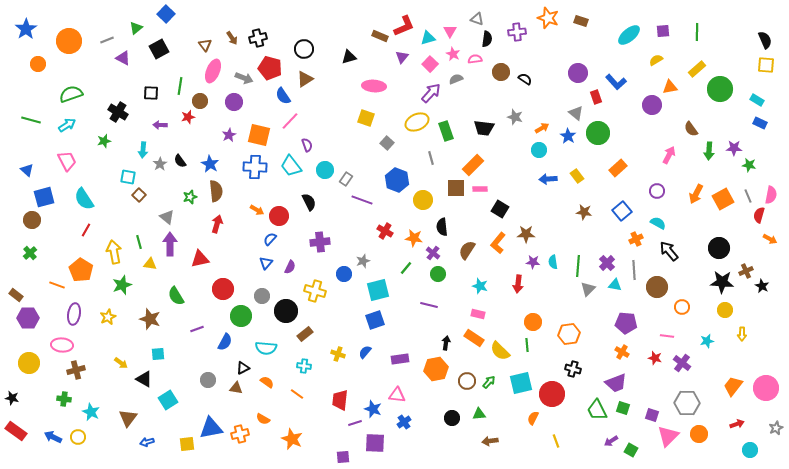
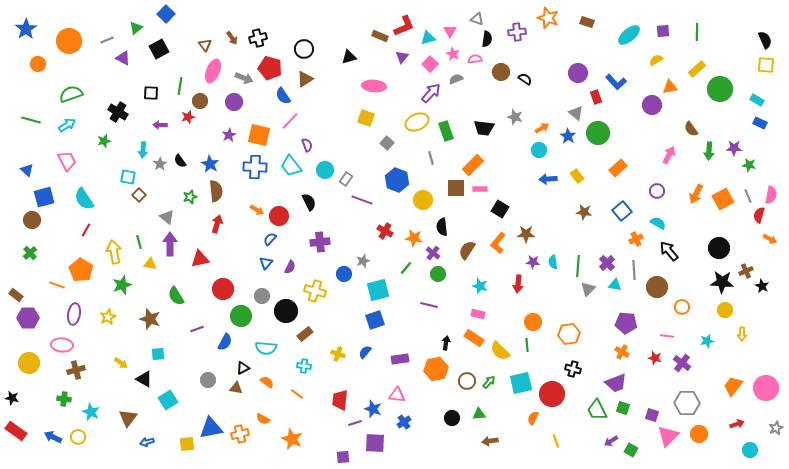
brown rectangle at (581, 21): moved 6 px right, 1 px down
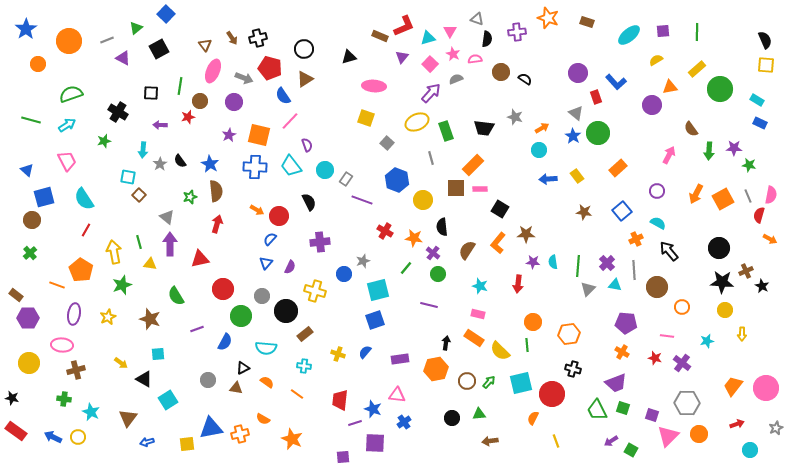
blue star at (568, 136): moved 5 px right
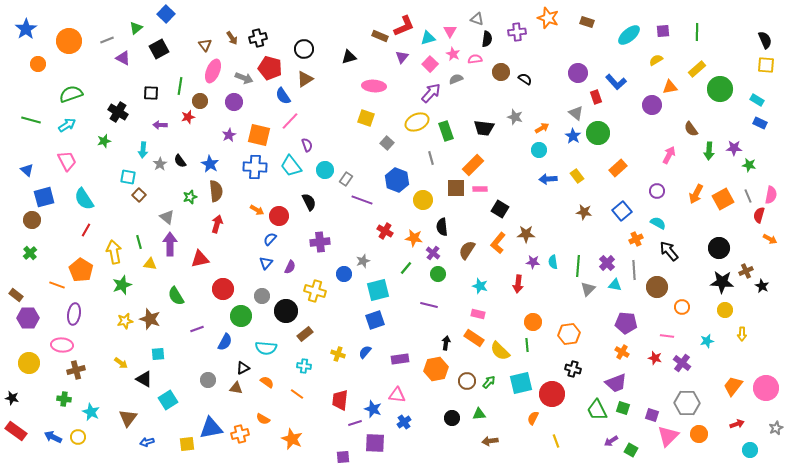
yellow star at (108, 317): moved 17 px right, 4 px down; rotated 14 degrees clockwise
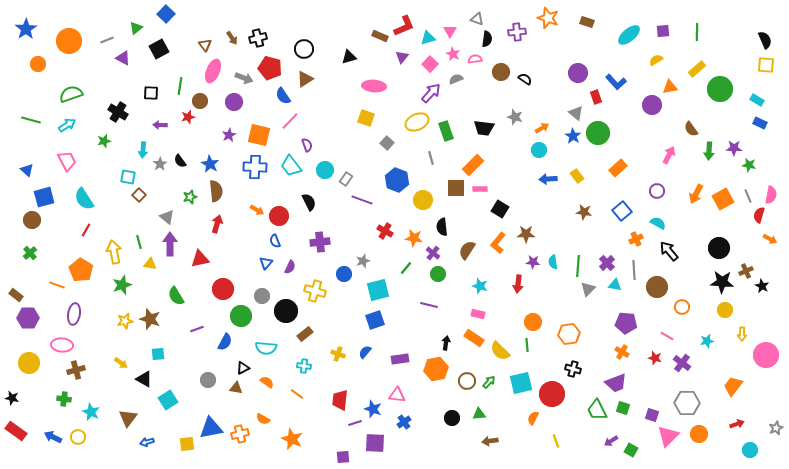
blue semicircle at (270, 239): moved 5 px right, 2 px down; rotated 64 degrees counterclockwise
pink line at (667, 336): rotated 24 degrees clockwise
pink circle at (766, 388): moved 33 px up
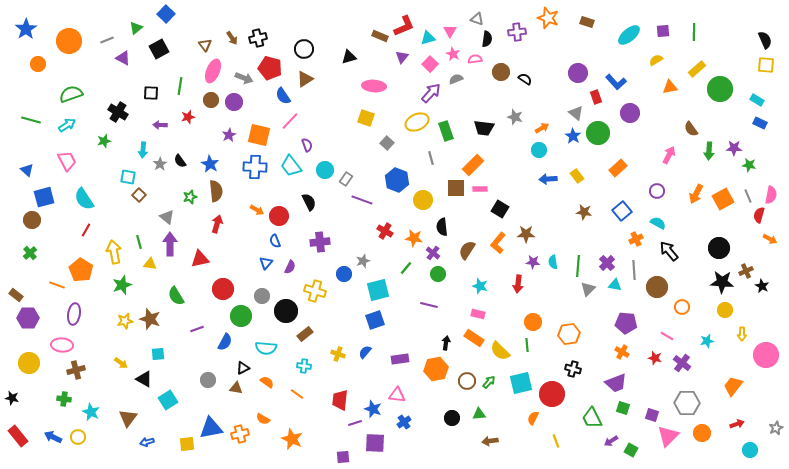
green line at (697, 32): moved 3 px left
brown circle at (200, 101): moved 11 px right, 1 px up
purple circle at (652, 105): moved 22 px left, 8 px down
green trapezoid at (597, 410): moved 5 px left, 8 px down
red rectangle at (16, 431): moved 2 px right, 5 px down; rotated 15 degrees clockwise
orange circle at (699, 434): moved 3 px right, 1 px up
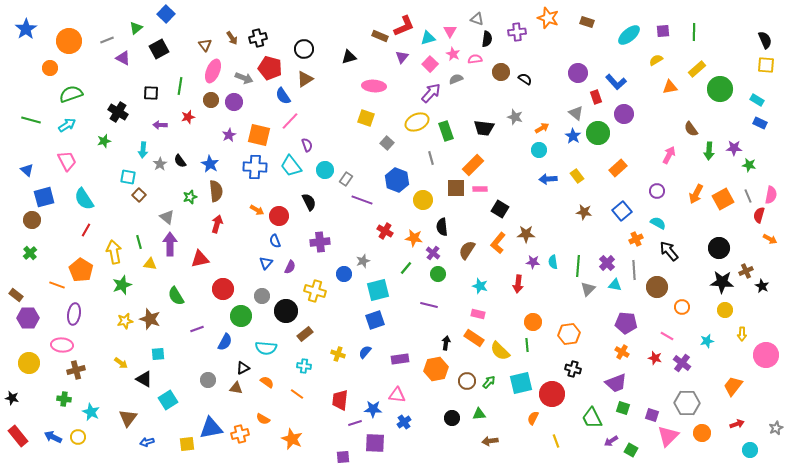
orange circle at (38, 64): moved 12 px right, 4 px down
purple circle at (630, 113): moved 6 px left, 1 px down
blue star at (373, 409): rotated 18 degrees counterclockwise
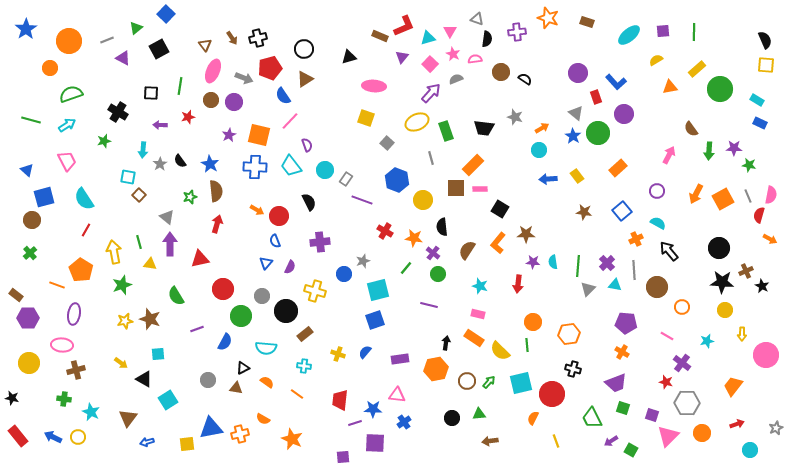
red pentagon at (270, 68): rotated 30 degrees counterclockwise
red star at (655, 358): moved 11 px right, 24 px down
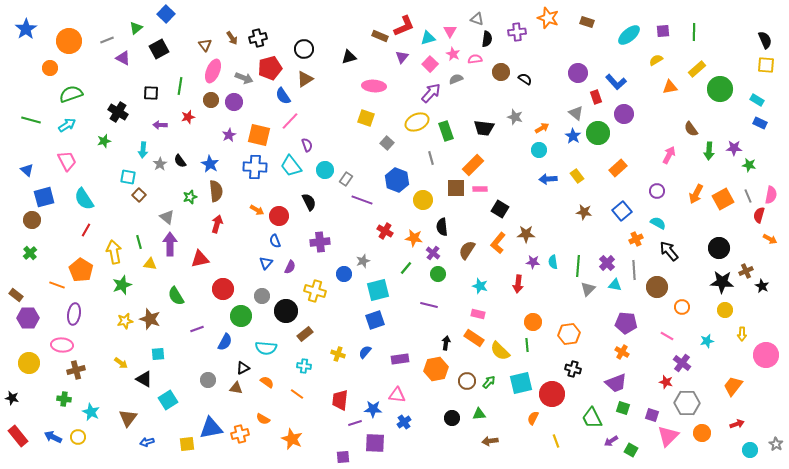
gray star at (776, 428): moved 16 px down; rotated 16 degrees counterclockwise
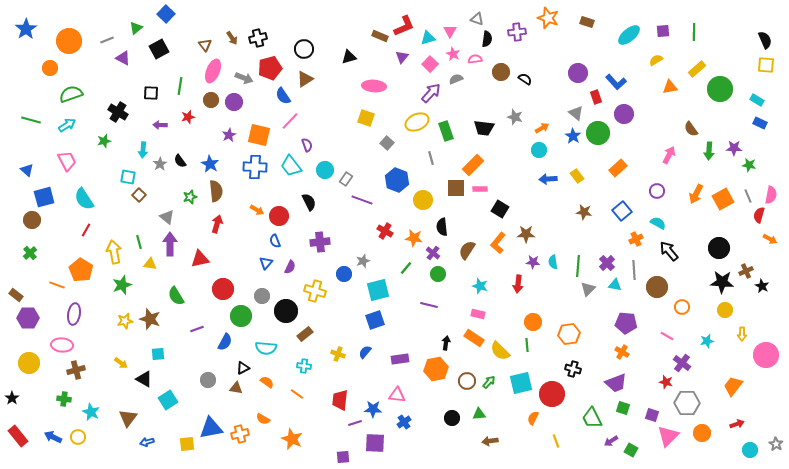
black star at (12, 398): rotated 24 degrees clockwise
